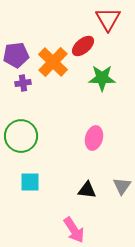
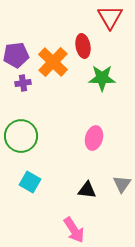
red triangle: moved 2 px right, 2 px up
red ellipse: rotated 60 degrees counterclockwise
cyan square: rotated 30 degrees clockwise
gray triangle: moved 2 px up
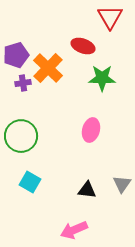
red ellipse: rotated 60 degrees counterclockwise
purple pentagon: rotated 10 degrees counterclockwise
orange cross: moved 5 px left, 6 px down
pink ellipse: moved 3 px left, 8 px up
pink arrow: rotated 100 degrees clockwise
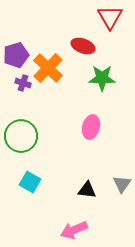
purple cross: rotated 28 degrees clockwise
pink ellipse: moved 3 px up
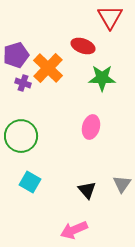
black triangle: rotated 42 degrees clockwise
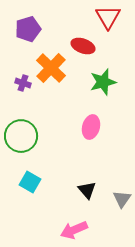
red triangle: moved 2 px left
purple pentagon: moved 12 px right, 26 px up
orange cross: moved 3 px right
green star: moved 1 px right, 4 px down; rotated 16 degrees counterclockwise
gray triangle: moved 15 px down
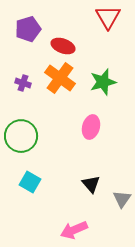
red ellipse: moved 20 px left
orange cross: moved 9 px right, 10 px down; rotated 8 degrees counterclockwise
black triangle: moved 4 px right, 6 px up
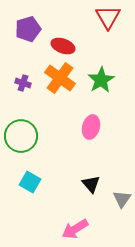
green star: moved 2 px left, 2 px up; rotated 16 degrees counterclockwise
pink arrow: moved 1 px right, 1 px up; rotated 8 degrees counterclockwise
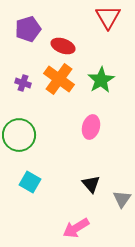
orange cross: moved 1 px left, 1 px down
green circle: moved 2 px left, 1 px up
pink arrow: moved 1 px right, 1 px up
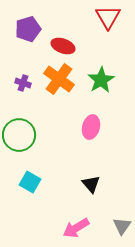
gray triangle: moved 27 px down
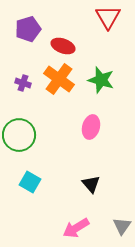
green star: rotated 24 degrees counterclockwise
